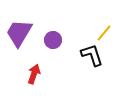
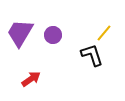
purple trapezoid: moved 1 px right
purple circle: moved 5 px up
red arrow: moved 3 px left, 5 px down; rotated 36 degrees clockwise
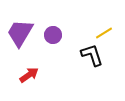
yellow line: rotated 18 degrees clockwise
red arrow: moved 2 px left, 4 px up
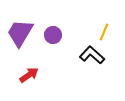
yellow line: moved 1 px up; rotated 36 degrees counterclockwise
black L-shape: rotated 30 degrees counterclockwise
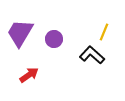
purple circle: moved 1 px right, 4 px down
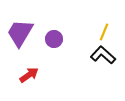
black L-shape: moved 11 px right
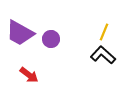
purple trapezoid: rotated 92 degrees counterclockwise
purple circle: moved 3 px left
red arrow: rotated 72 degrees clockwise
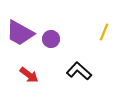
black L-shape: moved 24 px left, 16 px down
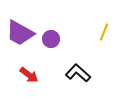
black L-shape: moved 1 px left, 2 px down
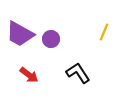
purple trapezoid: moved 1 px down
black L-shape: rotated 15 degrees clockwise
